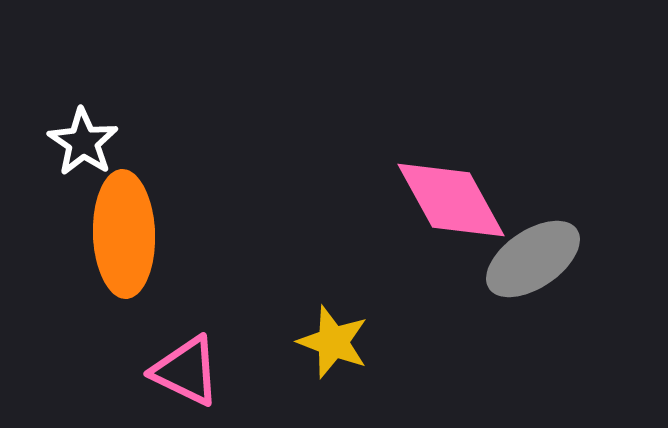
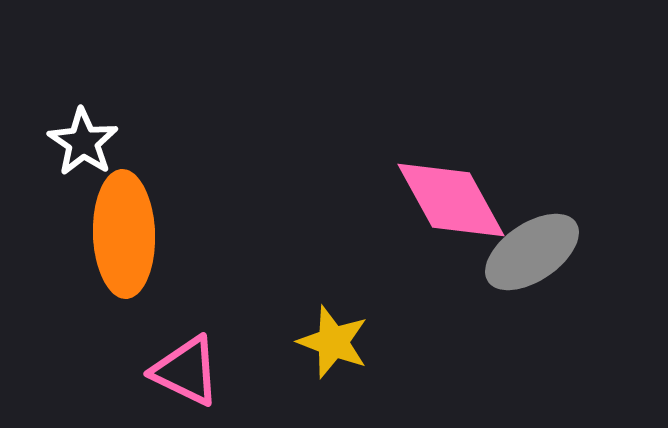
gray ellipse: moved 1 px left, 7 px up
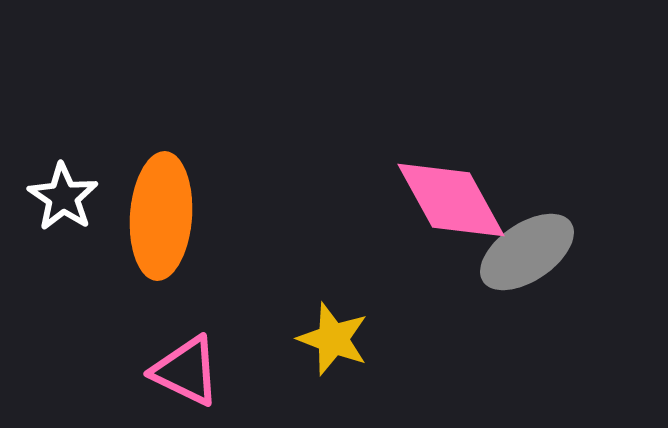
white star: moved 20 px left, 55 px down
orange ellipse: moved 37 px right, 18 px up; rotated 6 degrees clockwise
gray ellipse: moved 5 px left
yellow star: moved 3 px up
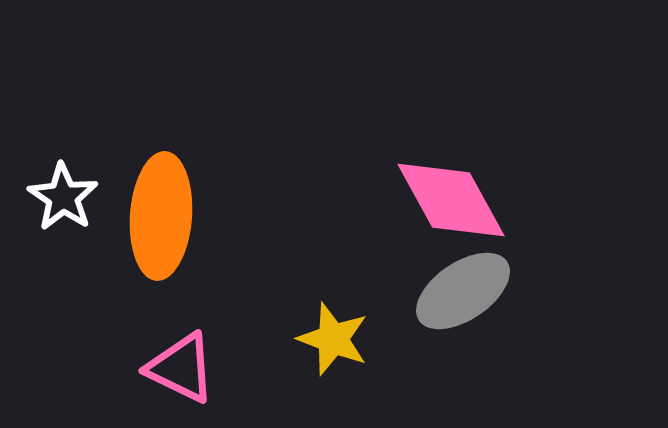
gray ellipse: moved 64 px left, 39 px down
pink triangle: moved 5 px left, 3 px up
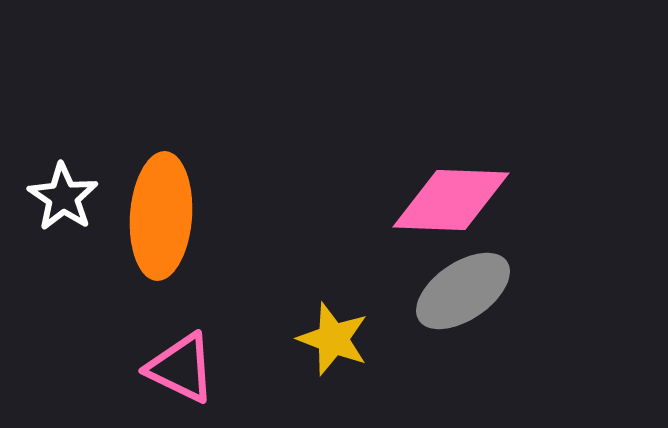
pink diamond: rotated 59 degrees counterclockwise
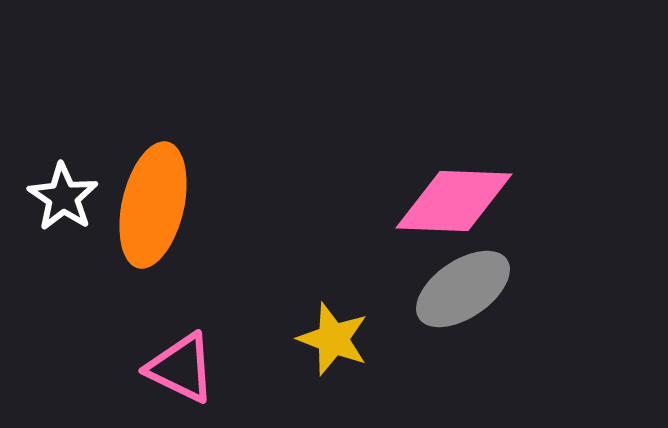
pink diamond: moved 3 px right, 1 px down
orange ellipse: moved 8 px left, 11 px up; rotated 9 degrees clockwise
gray ellipse: moved 2 px up
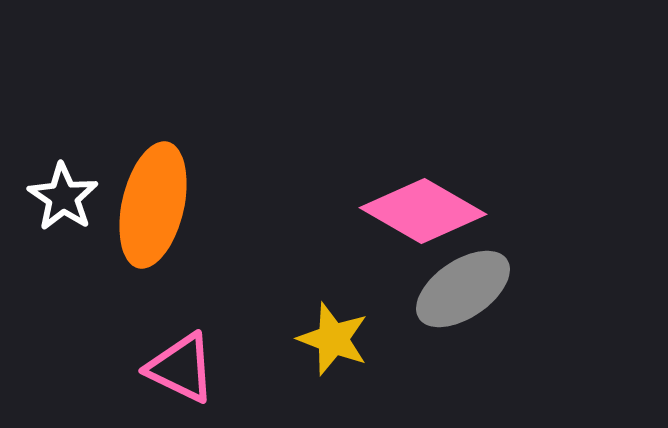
pink diamond: moved 31 px left, 10 px down; rotated 28 degrees clockwise
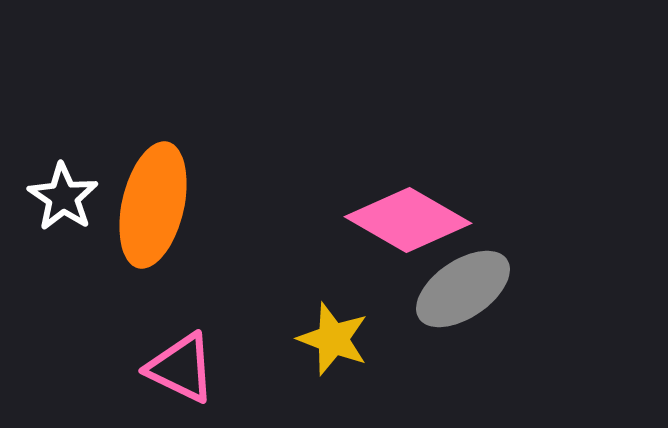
pink diamond: moved 15 px left, 9 px down
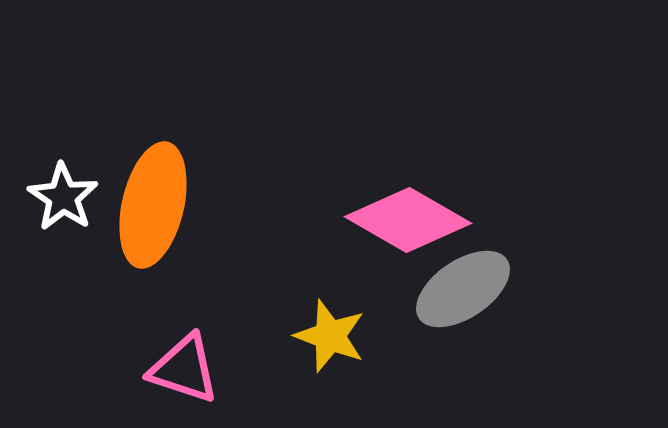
yellow star: moved 3 px left, 3 px up
pink triangle: moved 3 px right, 1 px down; rotated 8 degrees counterclockwise
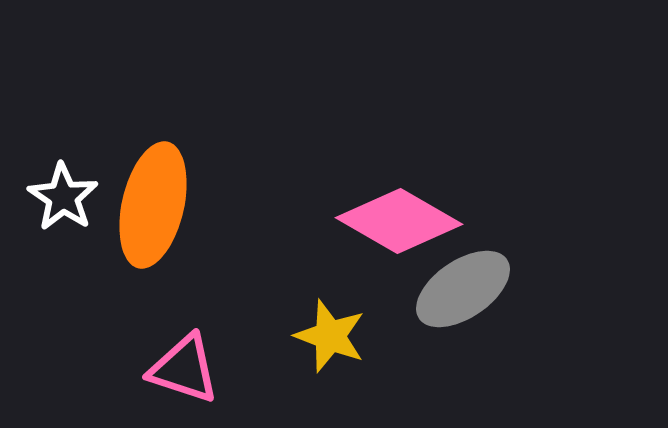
pink diamond: moved 9 px left, 1 px down
